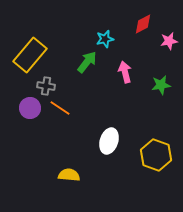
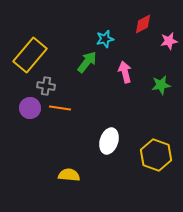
orange line: rotated 25 degrees counterclockwise
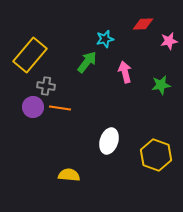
red diamond: rotated 25 degrees clockwise
purple circle: moved 3 px right, 1 px up
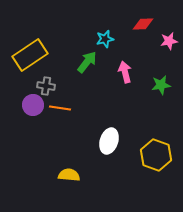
yellow rectangle: rotated 16 degrees clockwise
purple circle: moved 2 px up
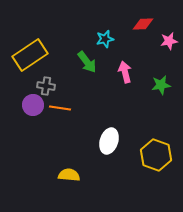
green arrow: rotated 105 degrees clockwise
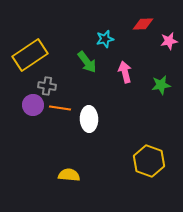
gray cross: moved 1 px right
white ellipse: moved 20 px left, 22 px up; rotated 20 degrees counterclockwise
yellow hexagon: moved 7 px left, 6 px down
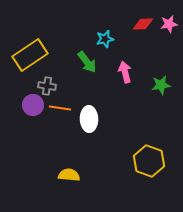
pink star: moved 17 px up
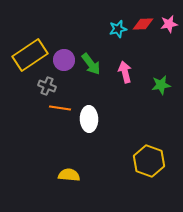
cyan star: moved 13 px right, 10 px up
green arrow: moved 4 px right, 2 px down
gray cross: rotated 12 degrees clockwise
purple circle: moved 31 px right, 45 px up
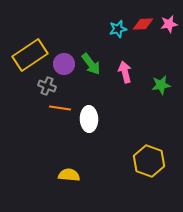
purple circle: moved 4 px down
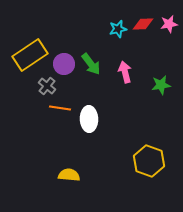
gray cross: rotated 18 degrees clockwise
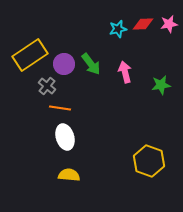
white ellipse: moved 24 px left, 18 px down; rotated 15 degrees counterclockwise
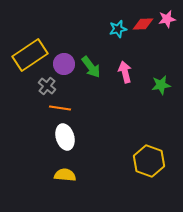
pink star: moved 2 px left, 5 px up
green arrow: moved 3 px down
yellow semicircle: moved 4 px left
